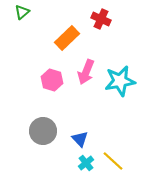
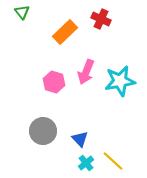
green triangle: rotated 28 degrees counterclockwise
orange rectangle: moved 2 px left, 6 px up
pink hexagon: moved 2 px right, 2 px down
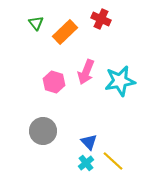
green triangle: moved 14 px right, 11 px down
blue triangle: moved 9 px right, 3 px down
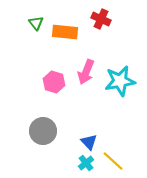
orange rectangle: rotated 50 degrees clockwise
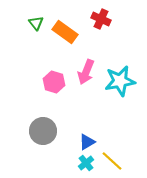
orange rectangle: rotated 30 degrees clockwise
blue triangle: moved 2 px left; rotated 42 degrees clockwise
yellow line: moved 1 px left
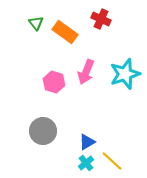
cyan star: moved 5 px right, 7 px up; rotated 8 degrees counterclockwise
